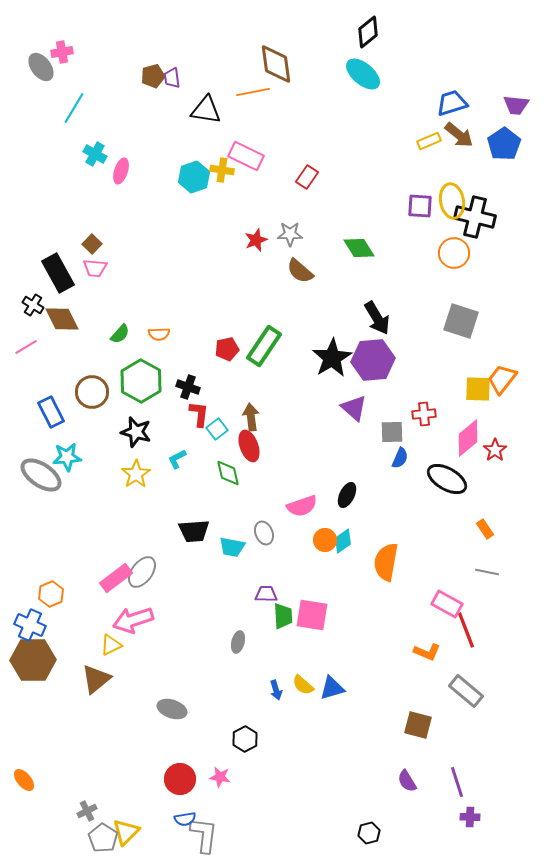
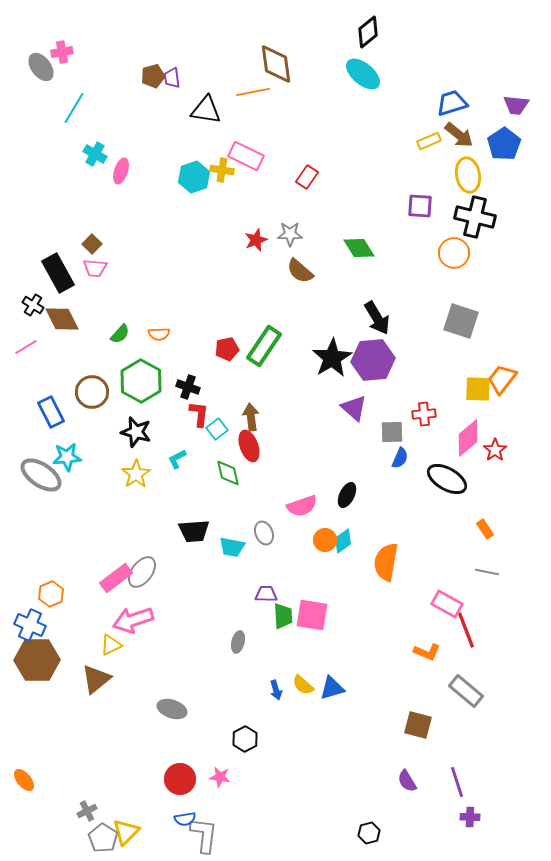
yellow ellipse at (452, 201): moved 16 px right, 26 px up
brown hexagon at (33, 660): moved 4 px right
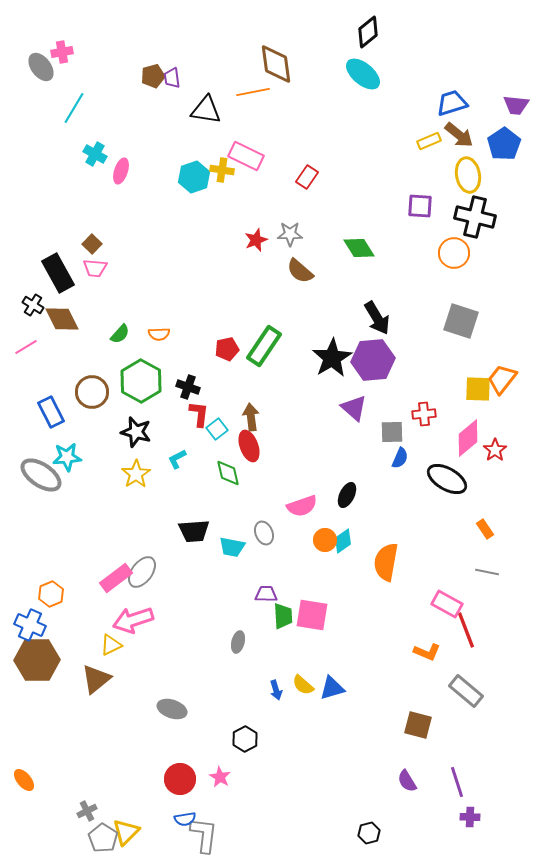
pink star at (220, 777): rotated 20 degrees clockwise
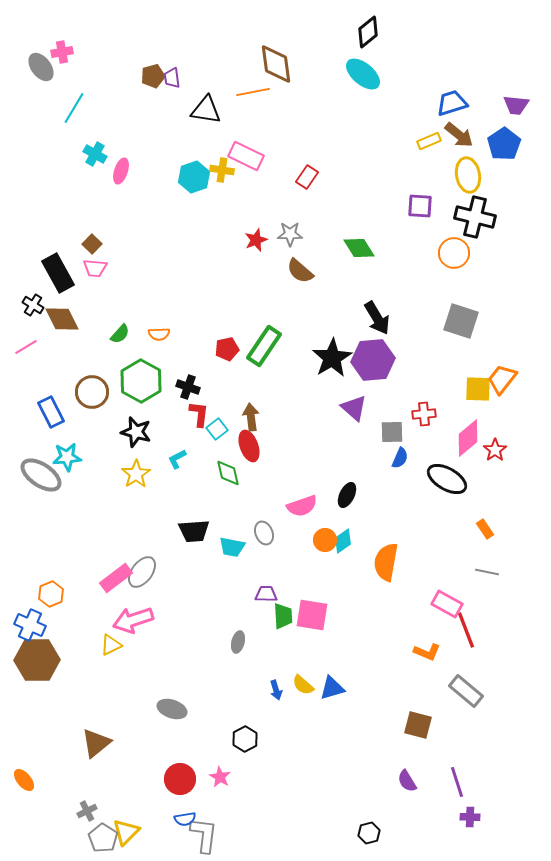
brown triangle at (96, 679): moved 64 px down
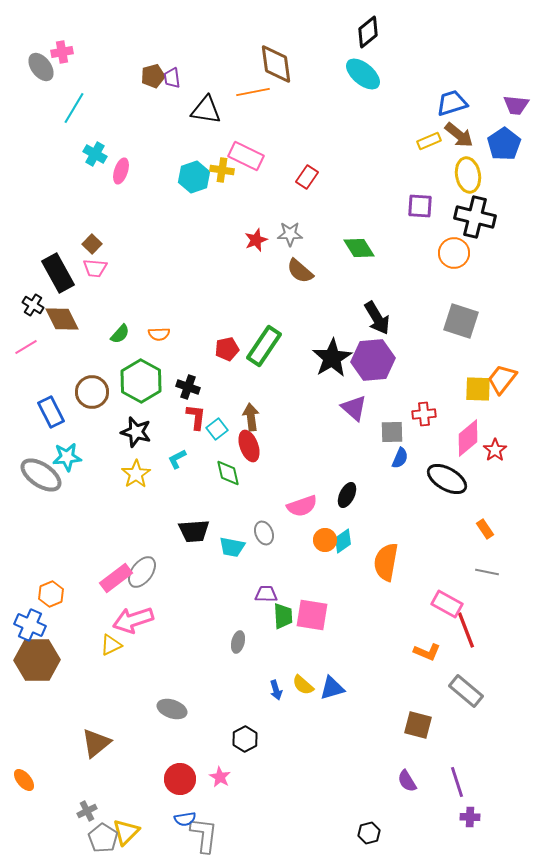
red L-shape at (199, 414): moved 3 px left, 3 px down
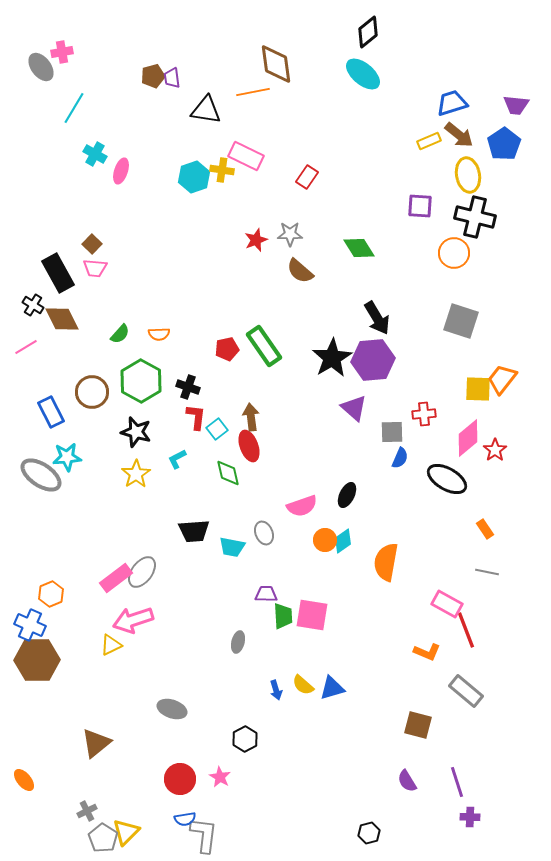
green rectangle at (264, 346): rotated 69 degrees counterclockwise
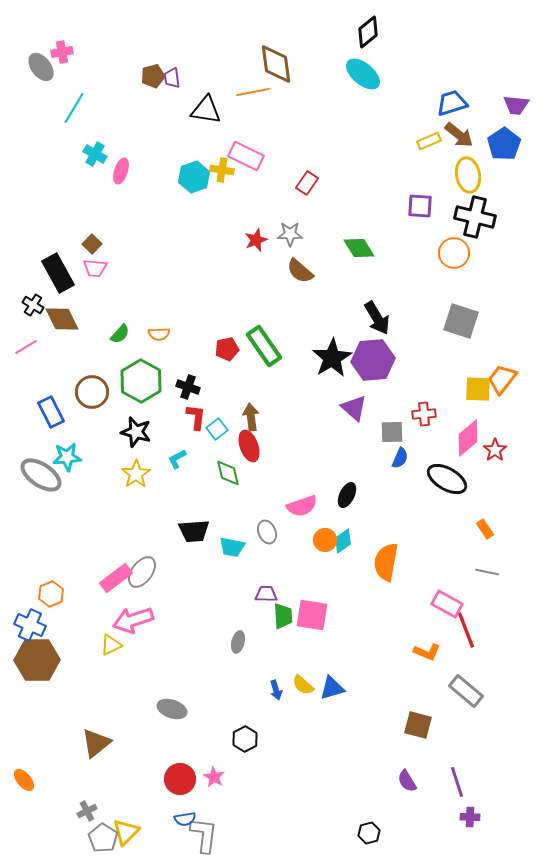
red rectangle at (307, 177): moved 6 px down
gray ellipse at (264, 533): moved 3 px right, 1 px up
pink star at (220, 777): moved 6 px left
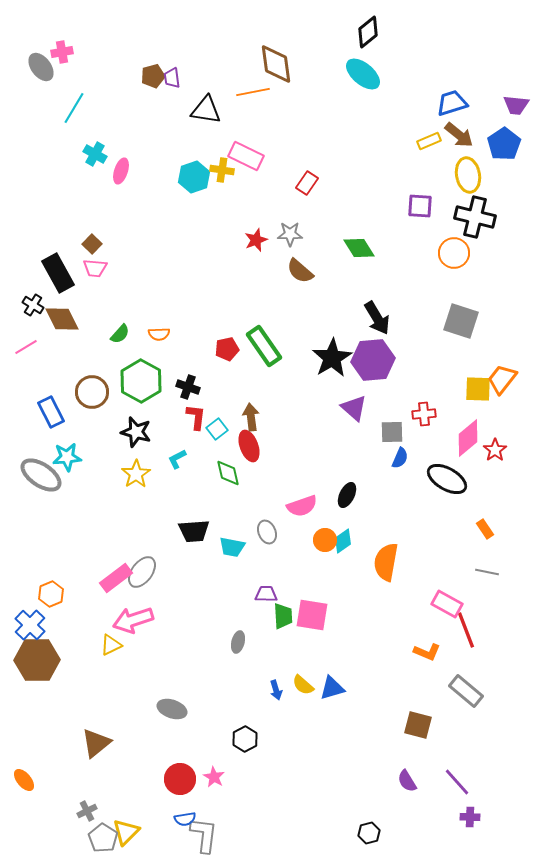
blue cross at (30, 625): rotated 20 degrees clockwise
purple line at (457, 782): rotated 24 degrees counterclockwise
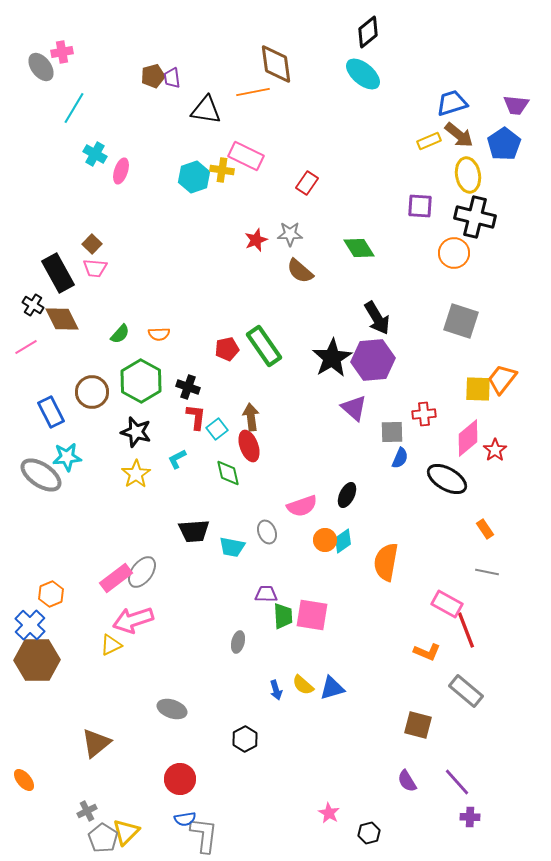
pink star at (214, 777): moved 115 px right, 36 px down
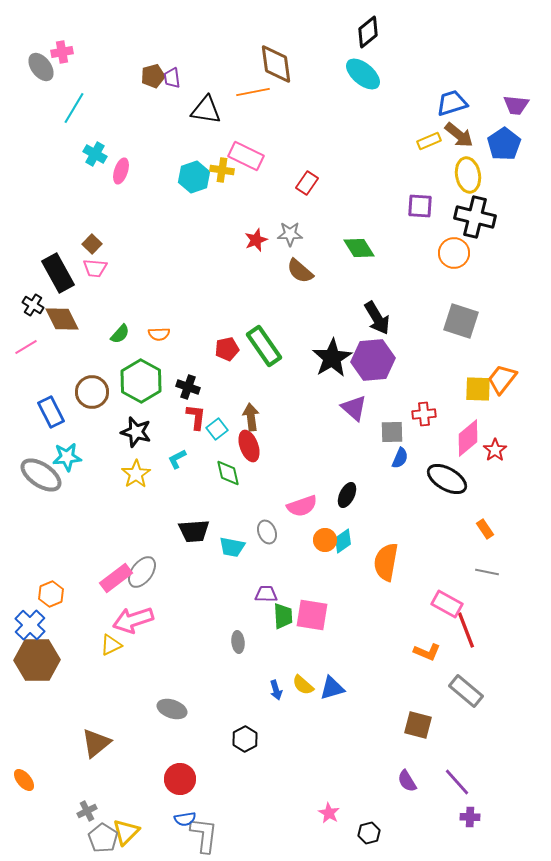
gray ellipse at (238, 642): rotated 20 degrees counterclockwise
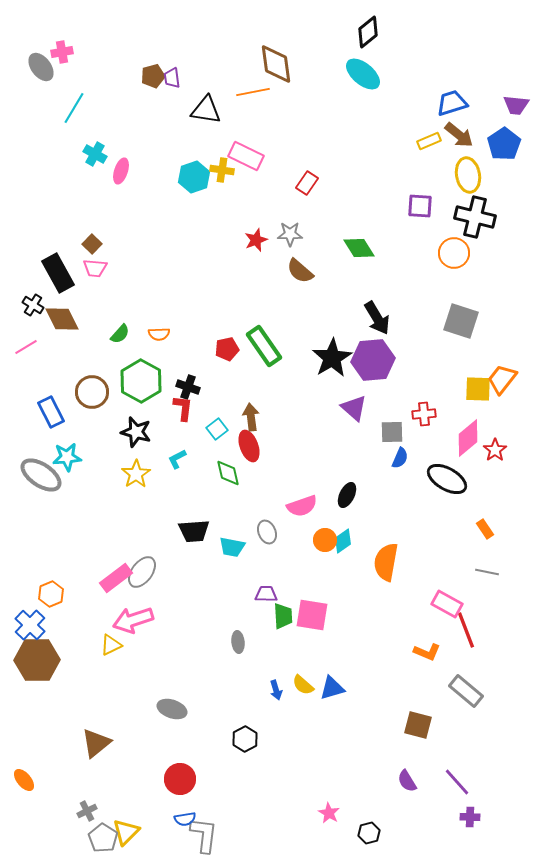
red L-shape at (196, 417): moved 13 px left, 9 px up
